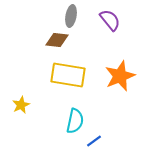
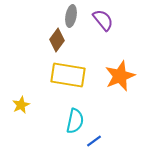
purple semicircle: moved 7 px left
brown diamond: rotated 60 degrees counterclockwise
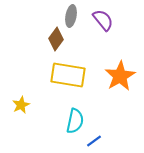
brown diamond: moved 1 px left, 1 px up
orange star: rotated 8 degrees counterclockwise
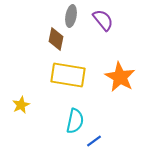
brown diamond: rotated 25 degrees counterclockwise
orange star: moved 1 px down; rotated 12 degrees counterclockwise
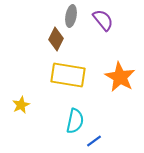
brown diamond: rotated 15 degrees clockwise
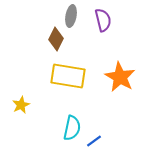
purple semicircle: rotated 25 degrees clockwise
yellow rectangle: moved 1 px down
cyan semicircle: moved 3 px left, 7 px down
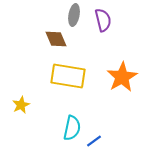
gray ellipse: moved 3 px right, 1 px up
brown diamond: rotated 50 degrees counterclockwise
orange star: moved 2 px right; rotated 12 degrees clockwise
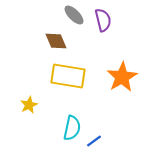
gray ellipse: rotated 55 degrees counterclockwise
brown diamond: moved 2 px down
yellow star: moved 8 px right
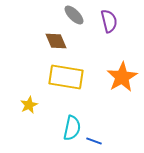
purple semicircle: moved 6 px right, 1 px down
yellow rectangle: moved 2 px left, 1 px down
blue line: rotated 56 degrees clockwise
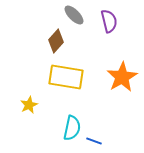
brown diamond: rotated 65 degrees clockwise
